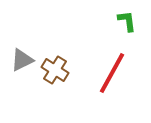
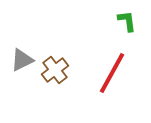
brown cross: rotated 20 degrees clockwise
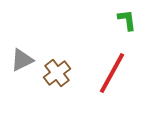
green L-shape: moved 1 px up
brown cross: moved 2 px right, 3 px down
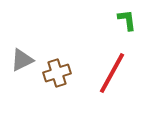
brown cross: rotated 20 degrees clockwise
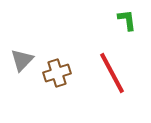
gray triangle: rotated 20 degrees counterclockwise
red line: rotated 57 degrees counterclockwise
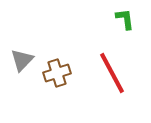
green L-shape: moved 2 px left, 1 px up
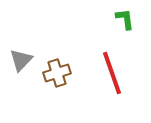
gray triangle: moved 1 px left
red line: rotated 9 degrees clockwise
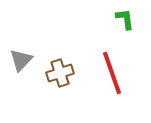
brown cross: moved 3 px right
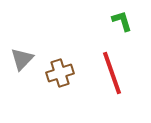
green L-shape: moved 3 px left, 2 px down; rotated 10 degrees counterclockwise
gray triangle: moved 1 px right, 1 px up
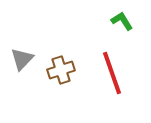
green L-shape: rotated 15 degrees counterclockwise
brown cross: moved 1 px right, 3 px up
